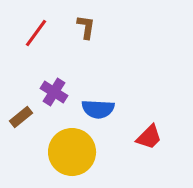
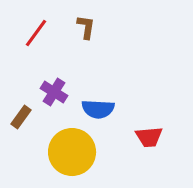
brown rectangle: rotated 15 degrees counterclockwise
red trapezoid: rotated 40 degrees clockwise
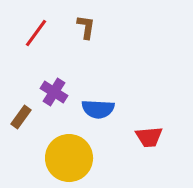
yellow circle: moved 3 px left, 6 px down
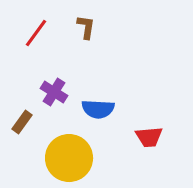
brown rectangle: moved 1 px right, 5 px down
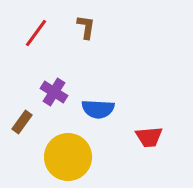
yellow circle: moved 1 px left, 1 px up
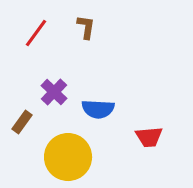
purple cross: rotated 12 degrees clockwise
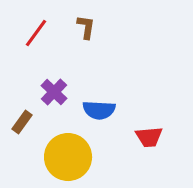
blue semicircle: moved 1 px right, 1 px down
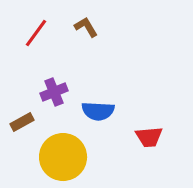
brown L-shape: rotated 40 degrees counterclockwise
purple cross: rotated 24 degrees clockwise
blue semicircle: moved 1 px left, 1 px down
brown rectangle: rotated 25 degrees clockwise
yellow circle: moved 5 px left
